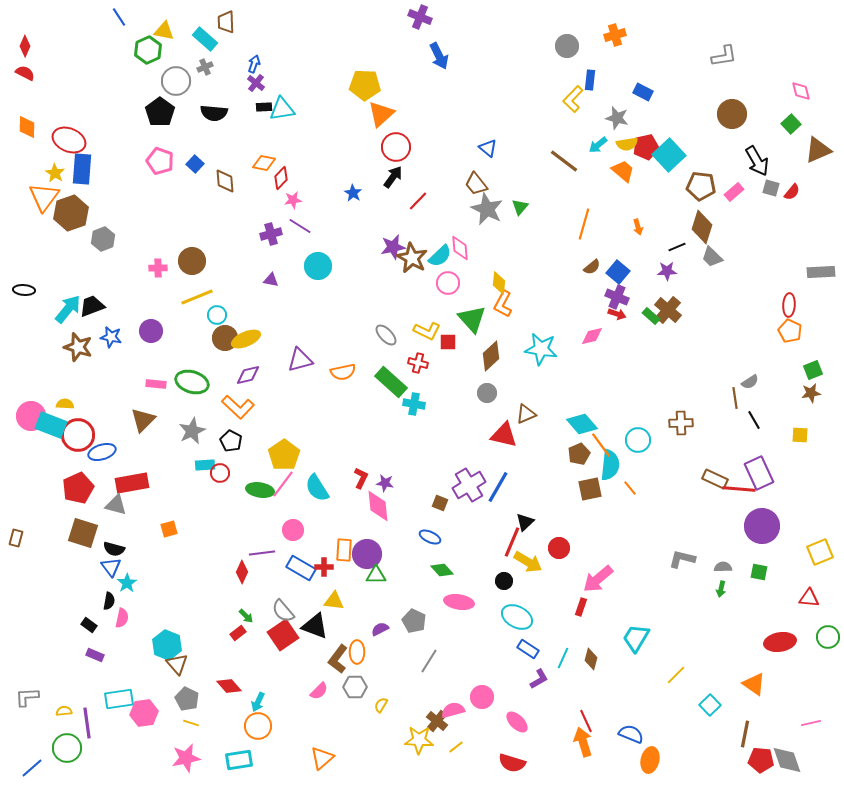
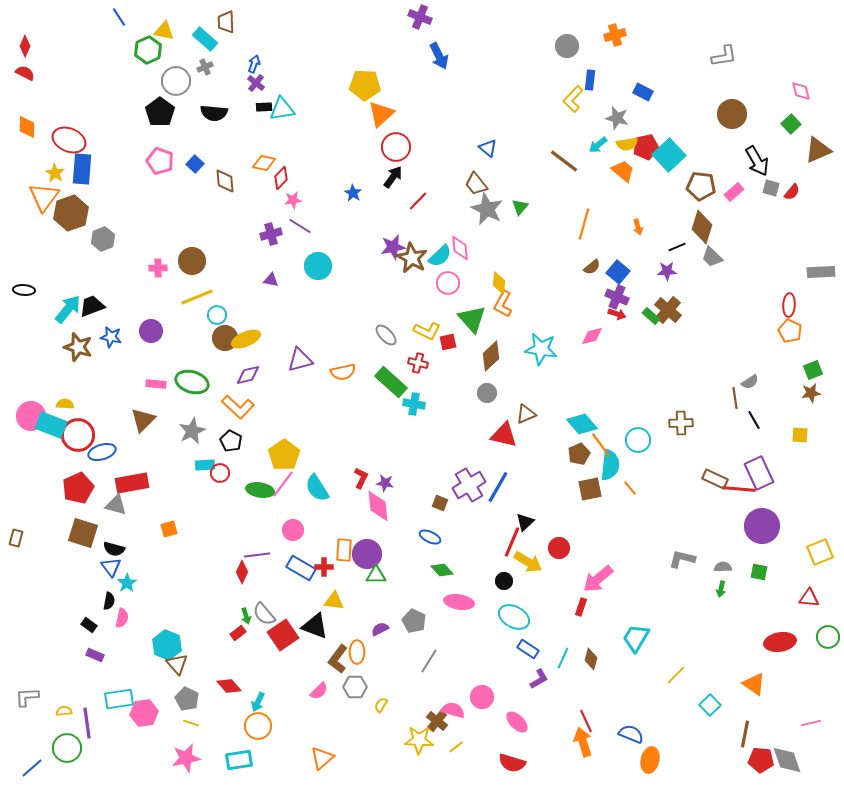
red square at (448, 342): rotated 12 degrees counterclockwise
purple line at (262, 553): moved 5 px left, 2 px down
gray semicircle at (283, 611): moved 19 px left, 3 px down
green arrow at (246, 616): rotated 28 degrees clockwise
cyan ellipse at (517, 617): moved 3 px left
pink semicircle at (453, 710): rotated 30 degrees clockwise
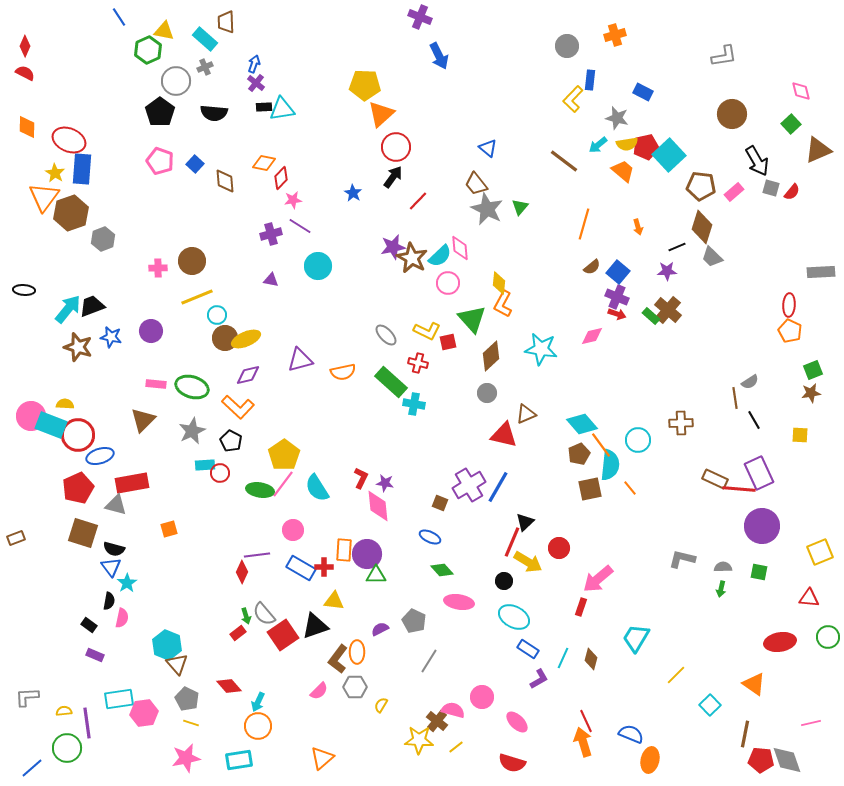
green ellipse at (192, 382): moved 5 px down
blue ellipse at (102, 452): moved 2 px left, 4 px down
brown rectangle at (16, 538): rotated 54 degrees clockwise
black triangle at (315, 626): rotated 40 degrees counterclockwise
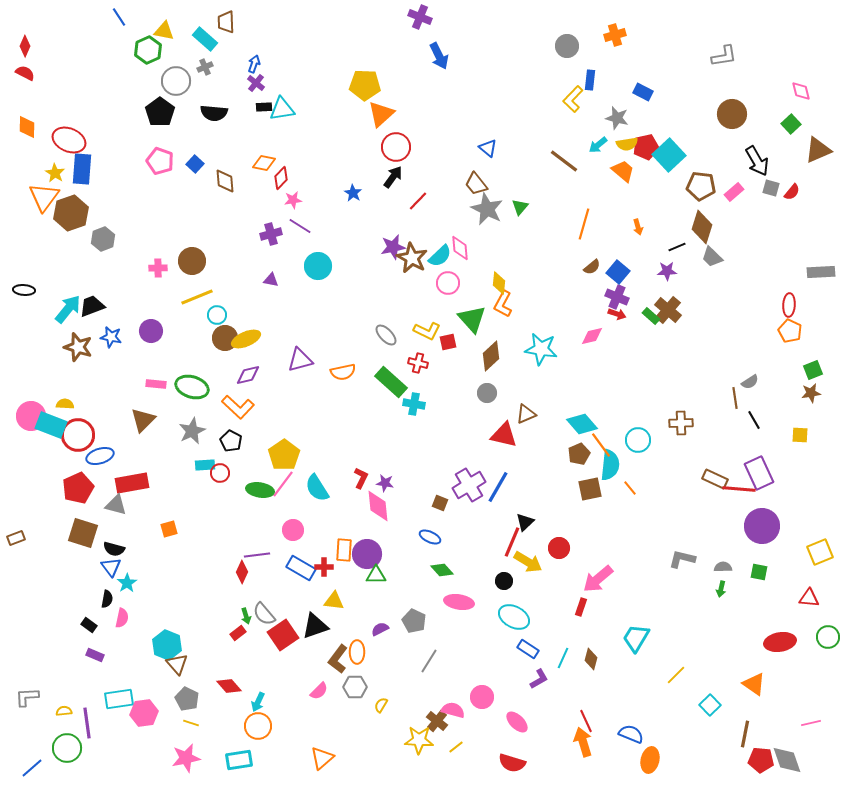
black semicircle at (109, 601): moved 2 px left, 2 px up
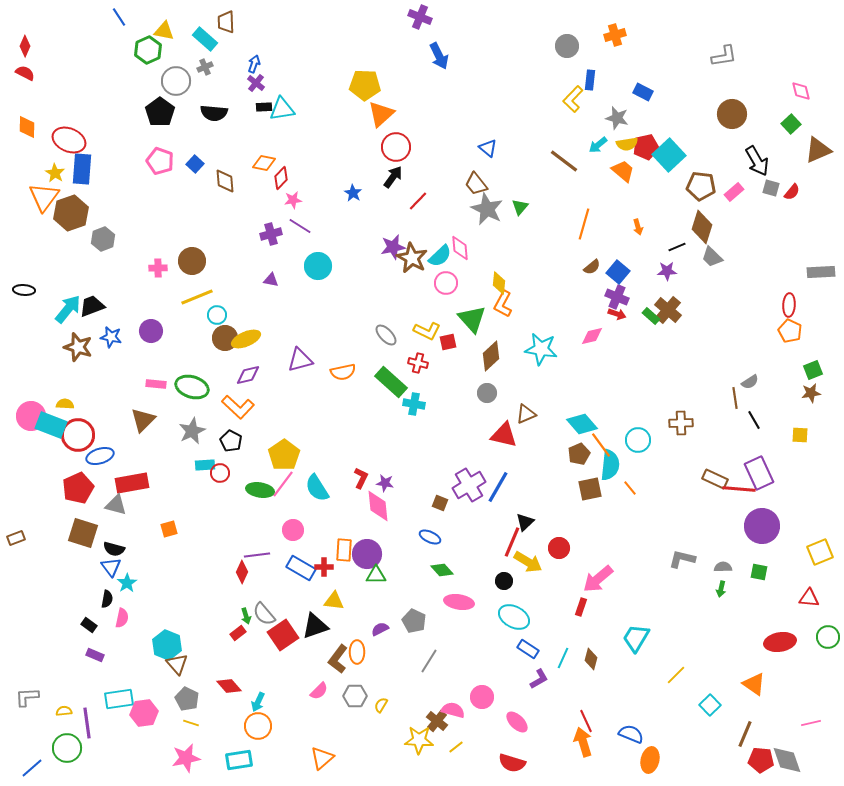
pink circle at (448, 283): moved 2 px left
gray hexagon at (355, 687): moved 9 px down
brown line at (745, 734): rotated 12 degrees clockwise
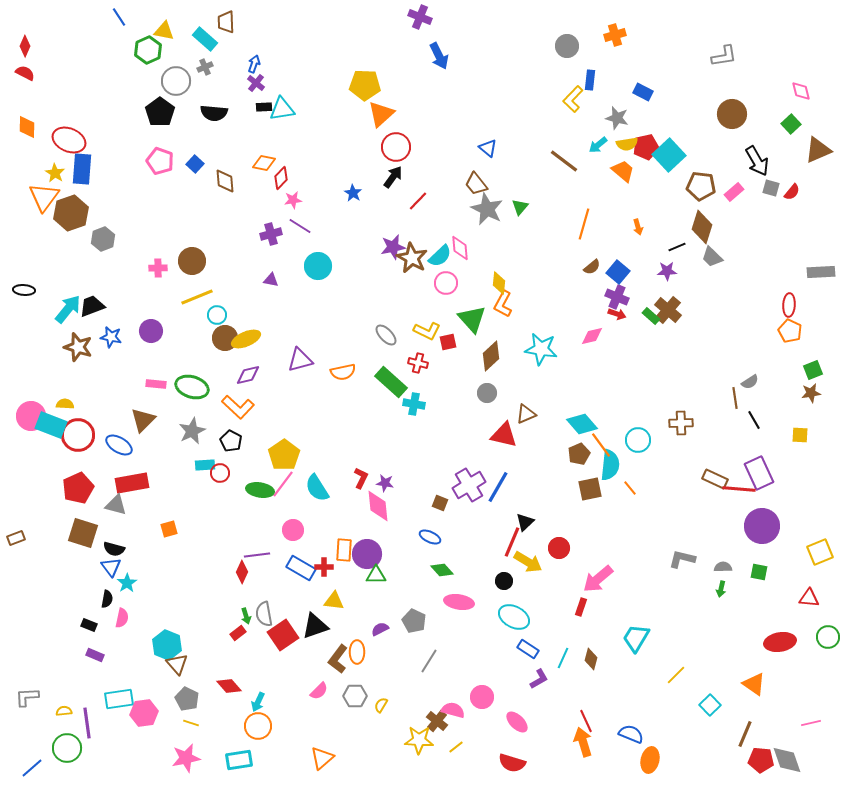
blue ellipse at (100, 456): moved 19 px right, 11 px up; rotated 48 degrees clockwise
gray semicircle at (264, 614): rotated 30 degrees clockwise
black rectangle at (89, 625): rotated 14 degrees counterclockwise
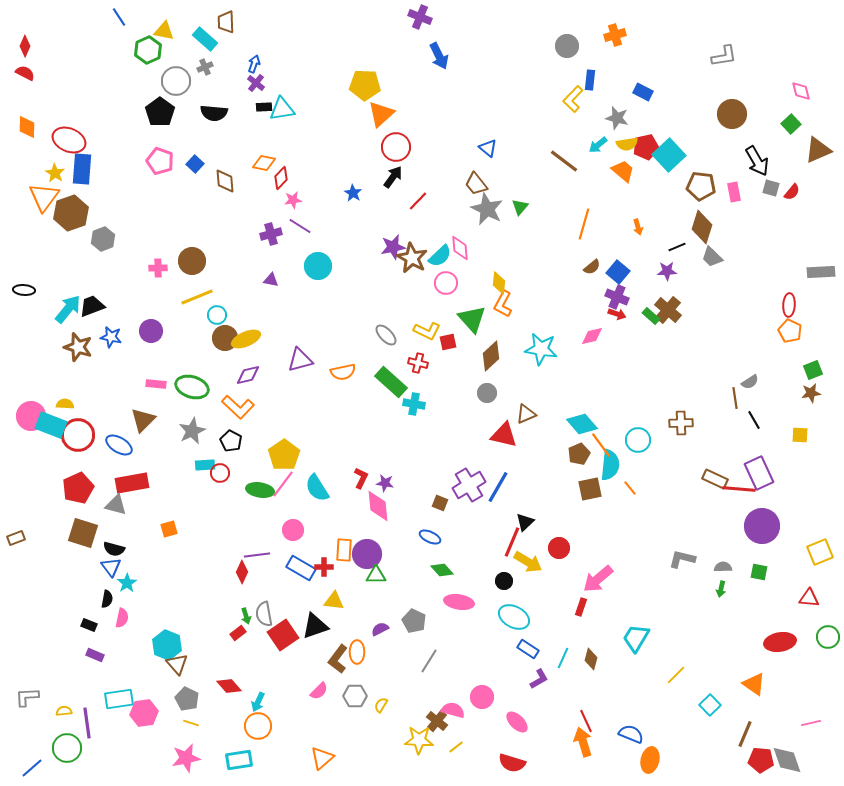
pink rectangle at (734, 192): rotated 60 degrees counterclockwise
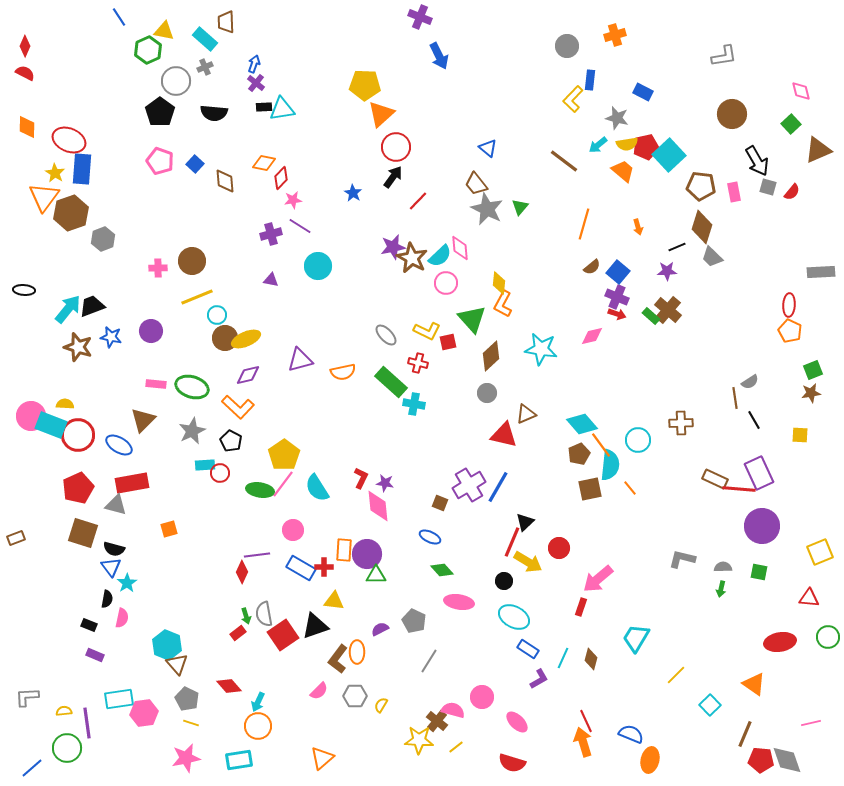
gray square at (771, 188): moved 3 px left, 1 px up
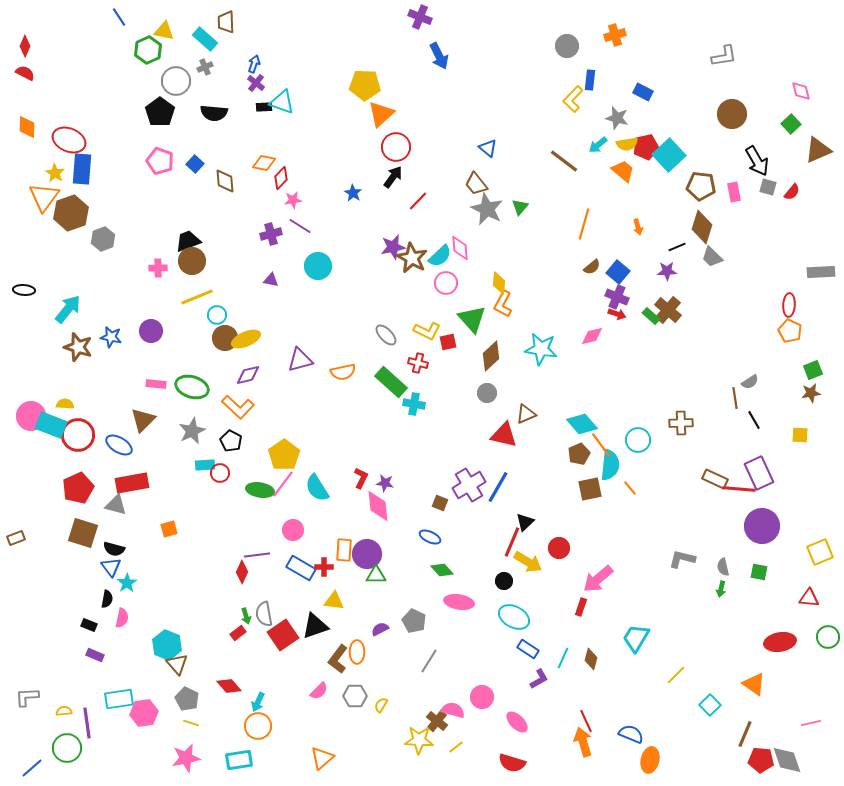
cyan triangle at (282, 109): moved 7 px up; rotated 28 degrees clockwise
black trapezoid at (92, 306): moved 96 px right, 65 px up
gray semicircle at (723, 567): rotated 102 degrees counterclockwise
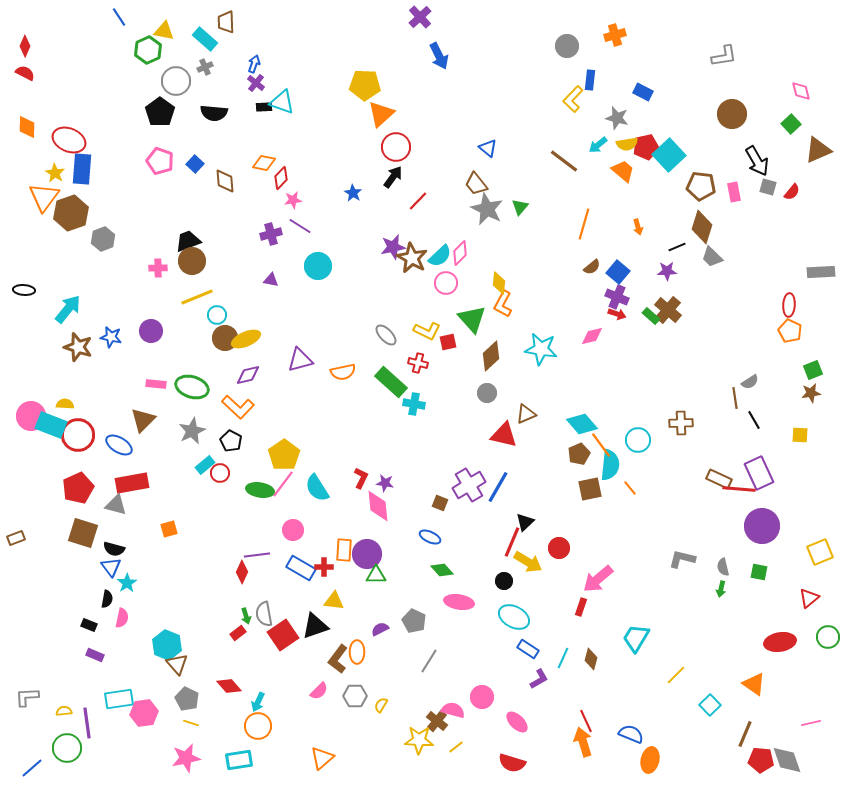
purple cross at (420, 17): rotated 25 degrees clockwise
pink diamond at (460, 248): moved 5 px down; rotated 50 degrees clockwise
cyan rectangle at (205, 465): rotated 36 degrees counterclockwise
brown rectangle at (715, 479): moved 4 px right
red triangle at (809, 598): rotated 45 degrees counterclockwise
